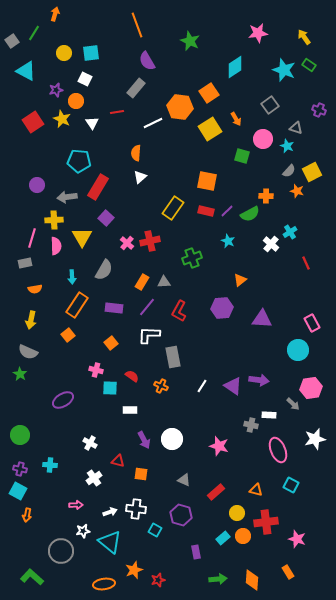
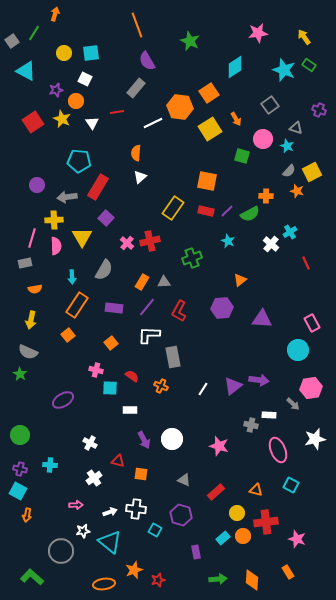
white line at (202, 386): moved 1 px right, 3 px down
purple triangle at (233, 386): rotated 48 degrees clockwise
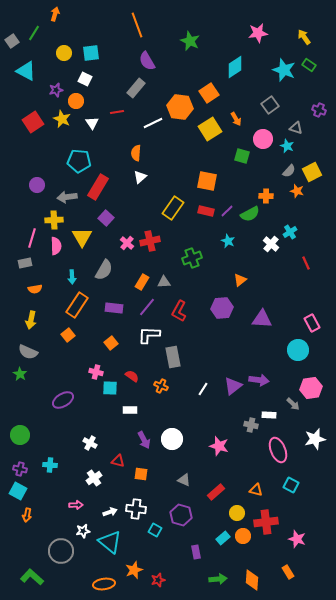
pink cross at (96, 370): moved 2 px down
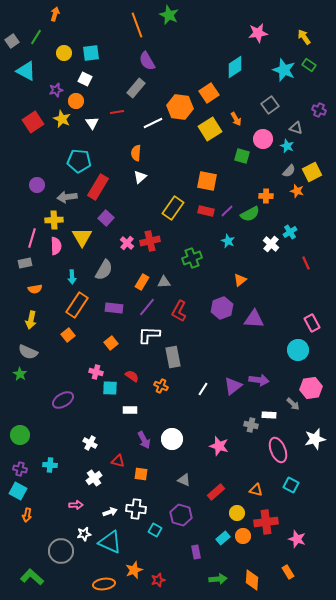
green line at (34, 33): moved 2 px right, 4 px down
green star at (190, 41): moved 21 px left, 26 px up
purple hexagon at (222, 308): rotated 15 degrees counterclockwise
purple triangle at (262, 319): moved 8 px left
white star at (83, 531): moved 1 px right, 3 px down
cyan triangle at (110, 542): rotated 15 degrees counterclockwise
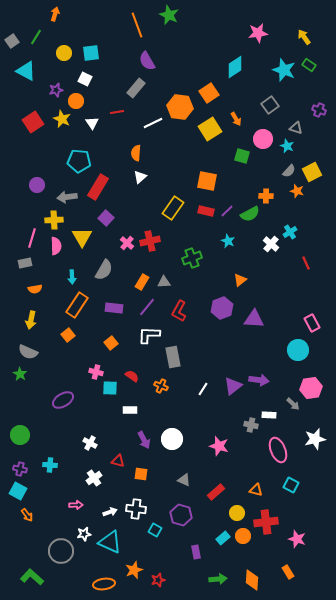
orange arrow at (27, 515): rotated 48 degrees counterclockwise
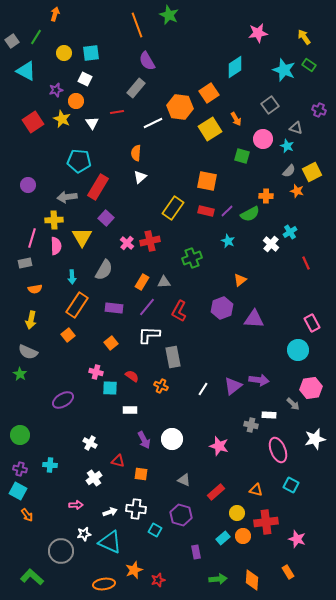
purple circle at (37, 185): moved 9 px left
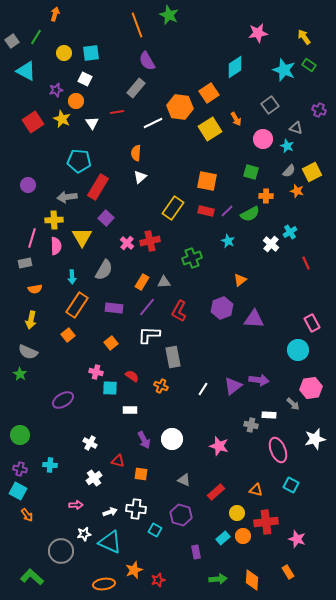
green square at (242, 156): moved 9 px right, 16 px down
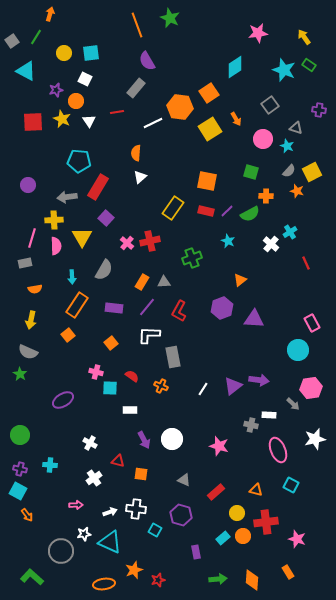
orange arrow at (55, 14): moved 5 px left
green star at (169, 15): moved 1 px right, 3 px down
purple cross at (319, 110): rotated 16 degrees counterclockwise
red square at (33, 122): rotated 30 degrees clockwise
white triangle at (92, 123): moved 3 px left, 2 px up
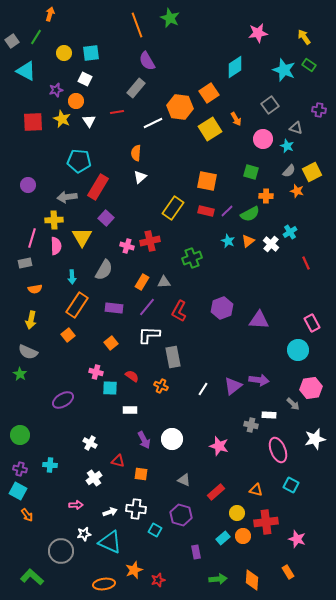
pink cross at (127, 243): moved 3 px down; rotated 24 degrees counterclockwise
orange triangle at (240, 280): moved 8 px right, 39 px up
purple triangle at (254, 319): moved 5 px right, 1 px down
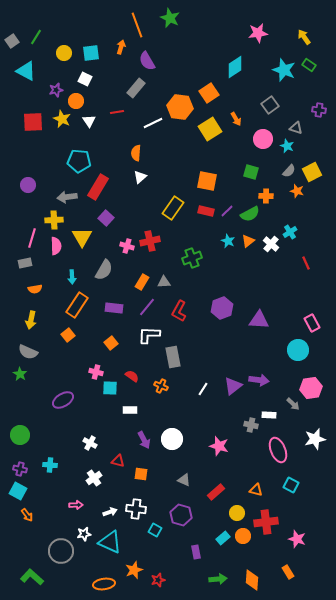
orange arrow at (50, 14): moved 71 px right, 33 px down
